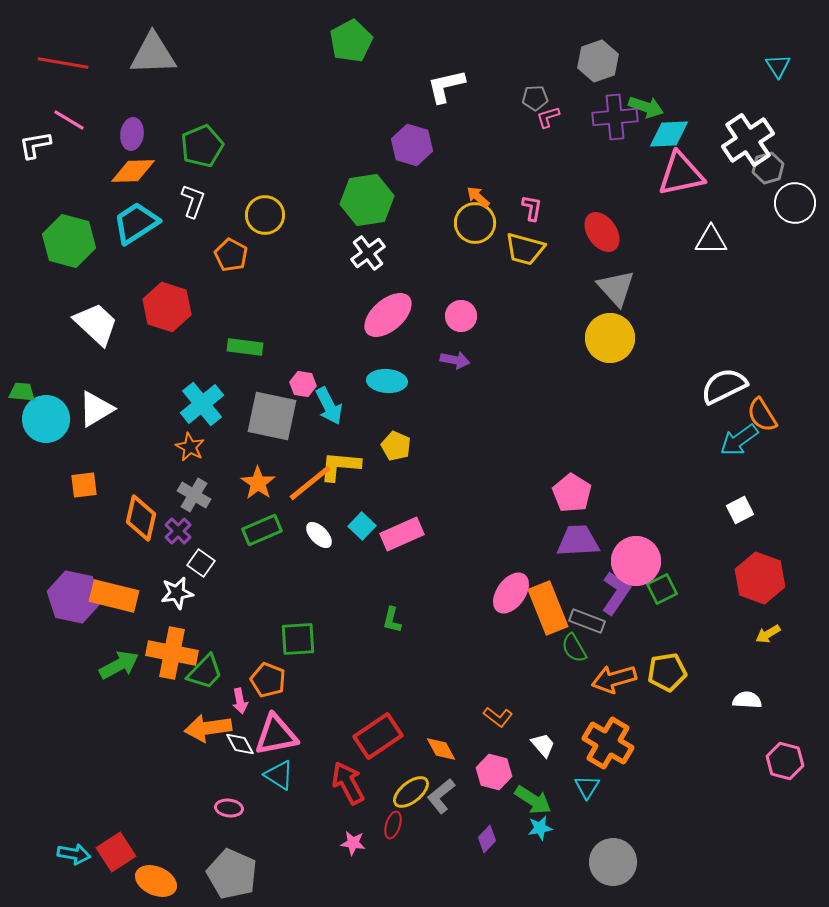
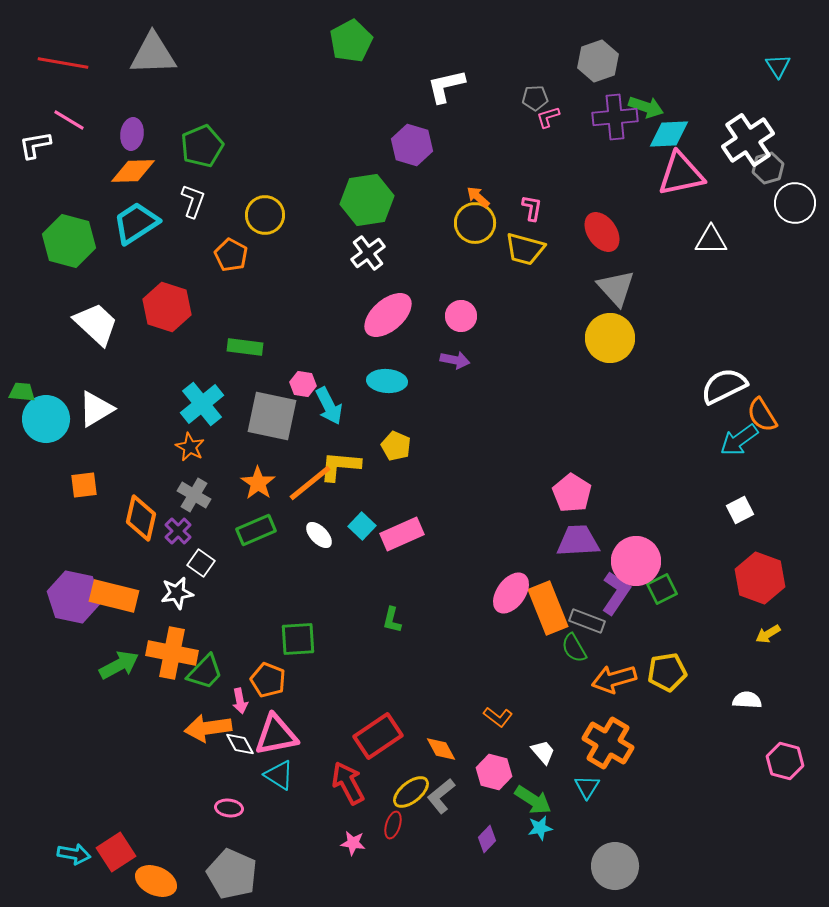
green rectangle at (262, 530): moved 6 px left
white trapezoid at (543, 745): moved 7 px down
gray circle at (613, 862): moved 2 px right, 4 px down
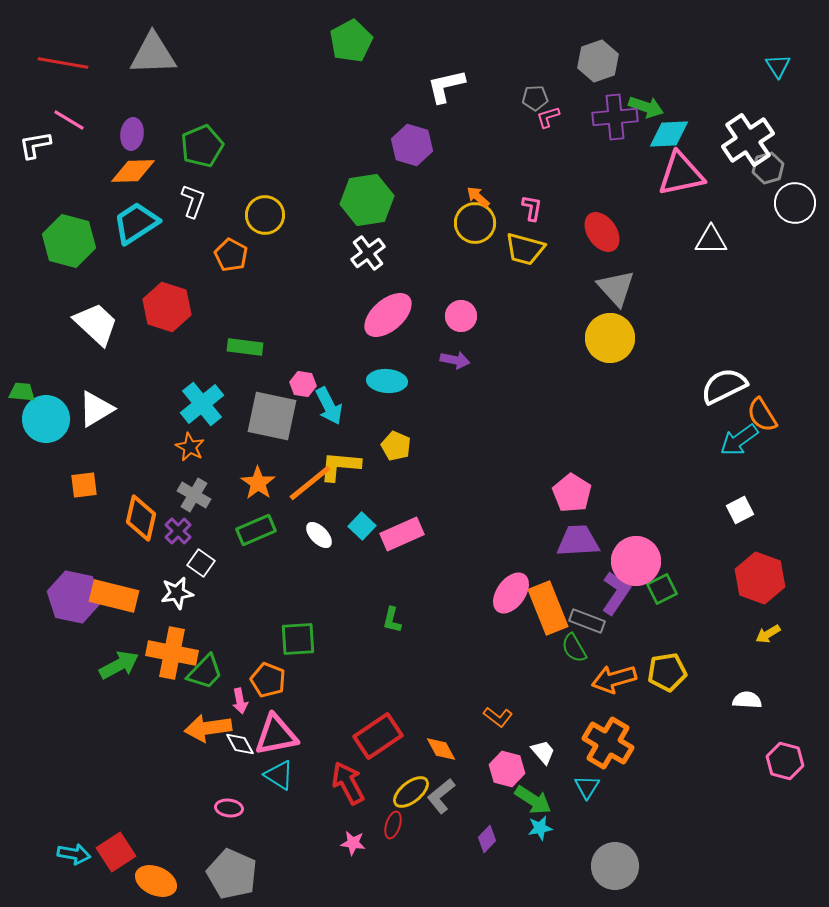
pink hexagon at (494, 772): moved 13 px right, 3 px up
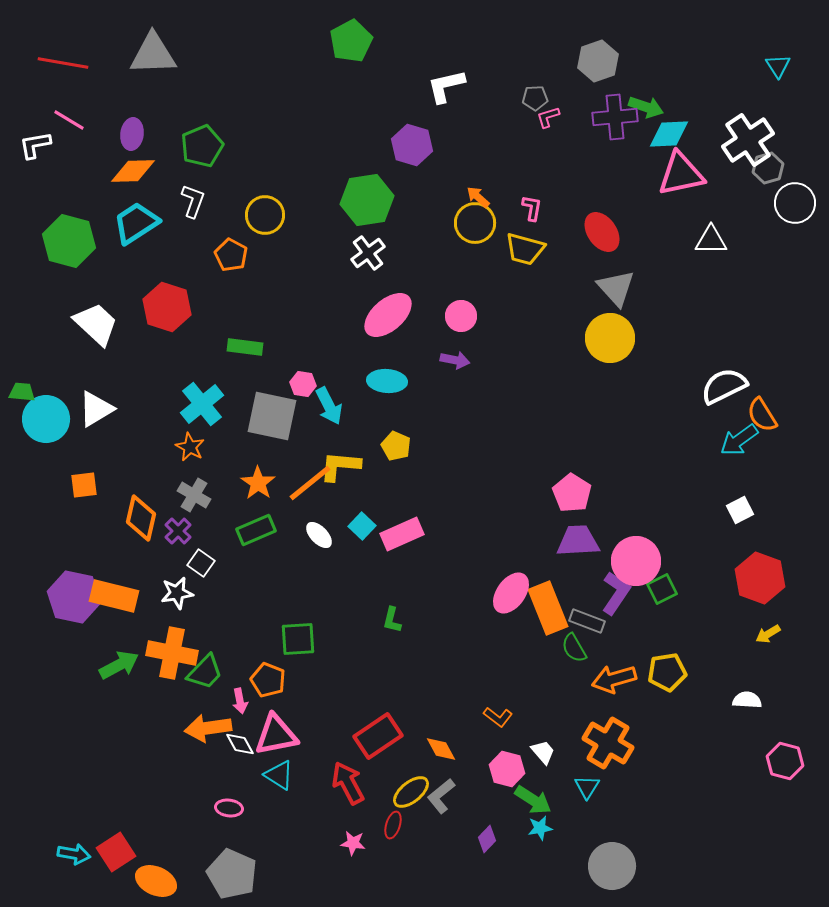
gray circle at (615, 866): moved 3 px left
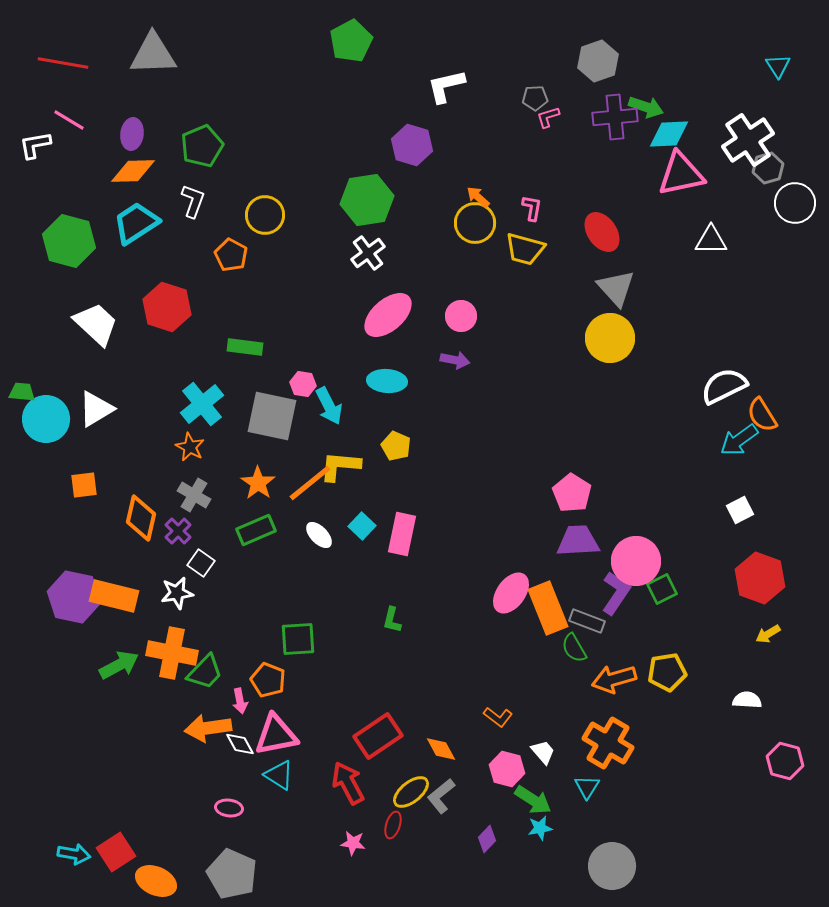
pink rectangle at (402, 534): rotated 54 degrees counterclockwise
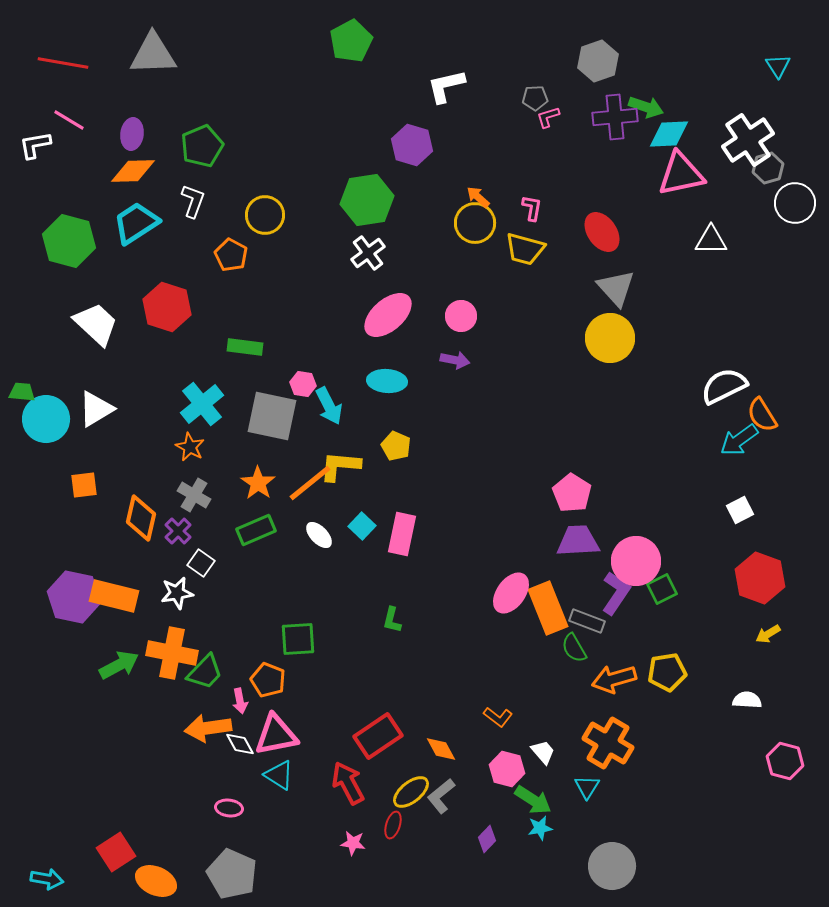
cyan arrow at (74, 854): moved 27 px left, 25 px down
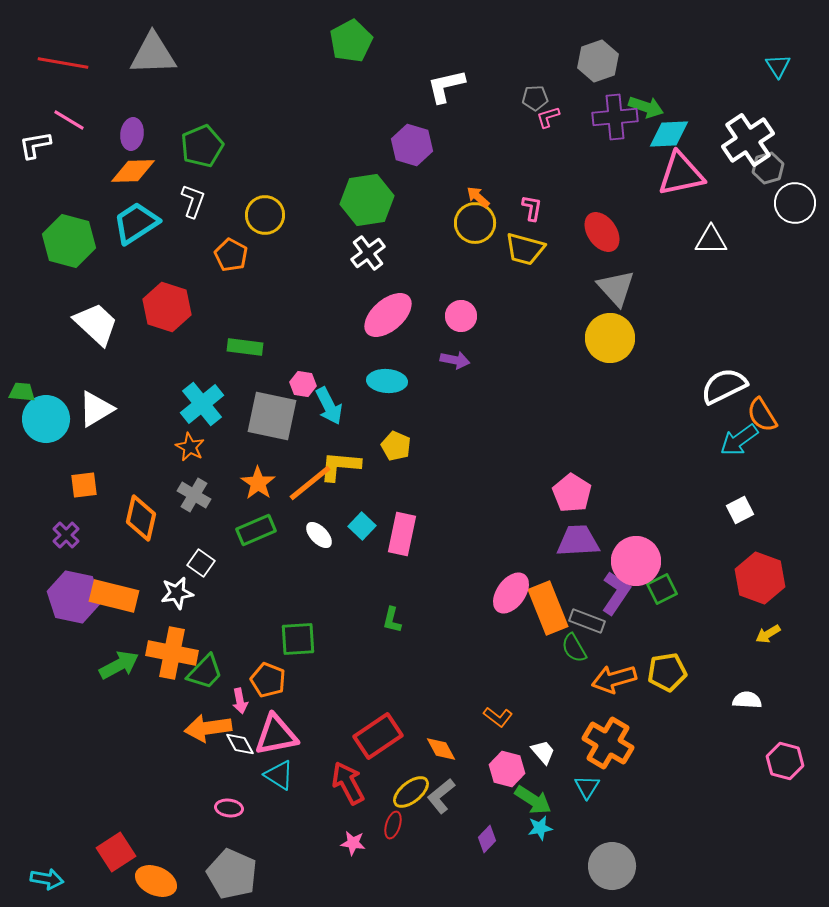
purple cross at (178, 531): moved 112 px left, 4 px down
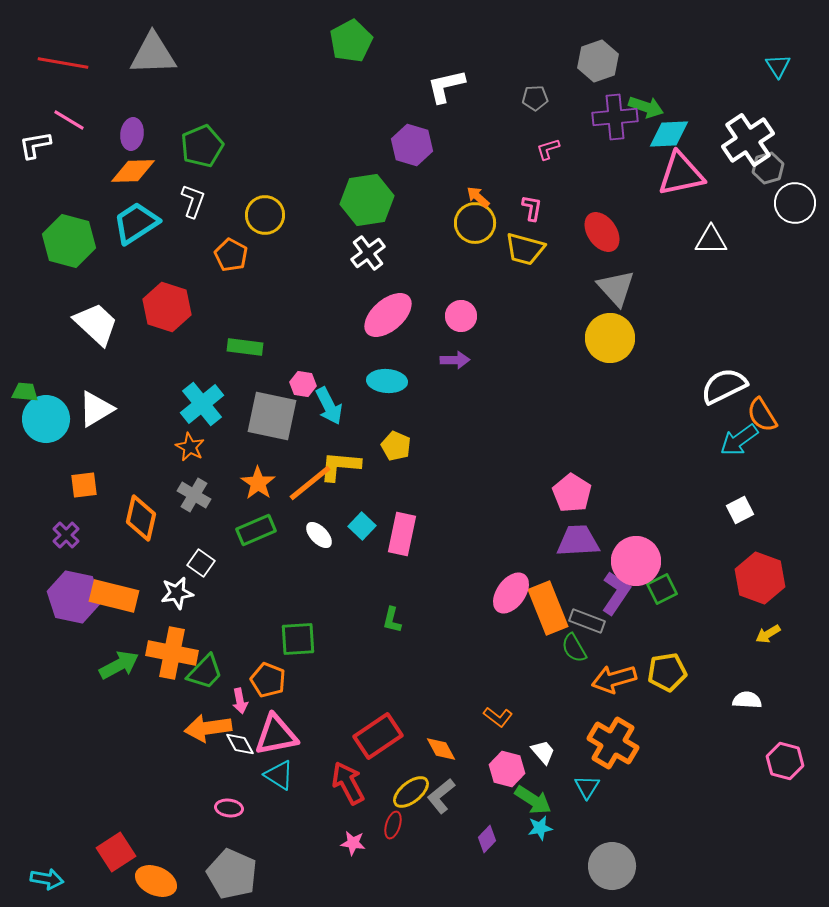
pink L-shape at (548, 117): moved 32 px down
purple arrow at (455, 360): rotated 12 degrees counterclockwise
green trapezoid at (22, 392): moved 3 px right
orange cross at (608, 743): moved 5 px right
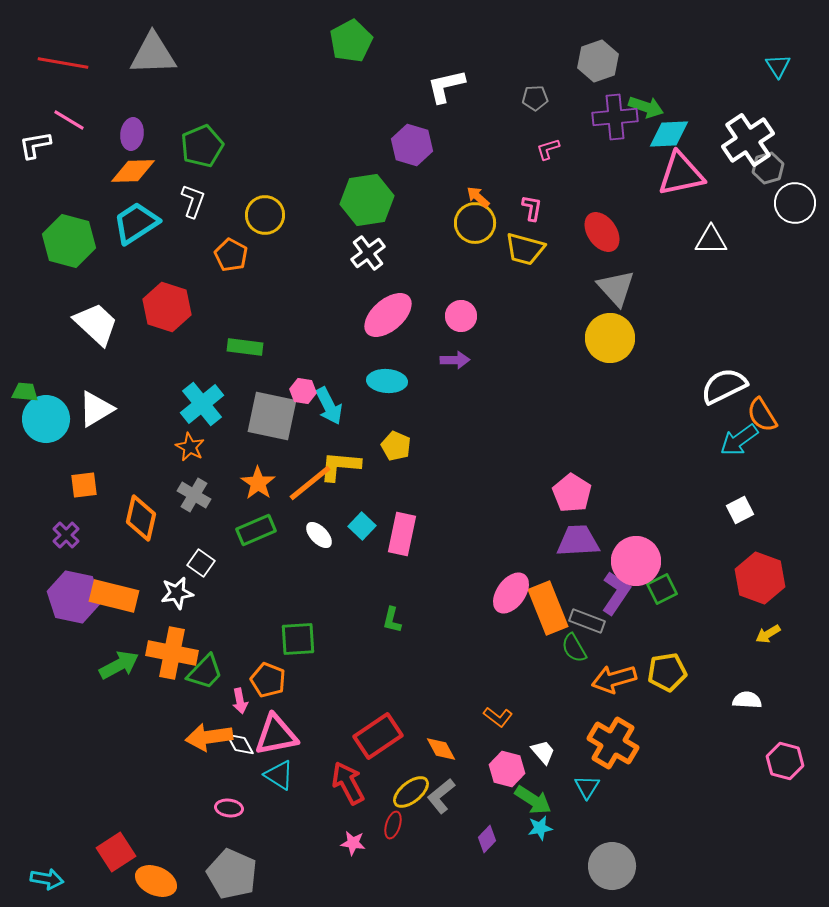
pink hexagon at (303, 384): moved 7 px down
orange arrow at (208, 728): moved 1 px right, 9 px down
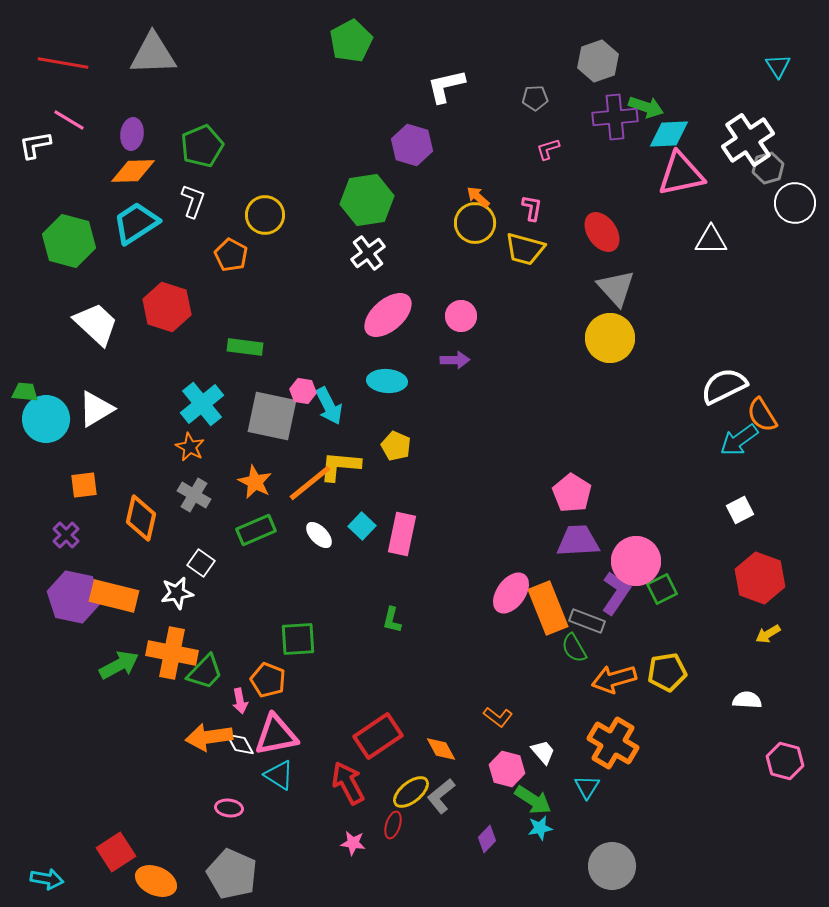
orange star at (258, 483): moved 3 px left, 1 px up; rotated 8 degrees counterclockwise
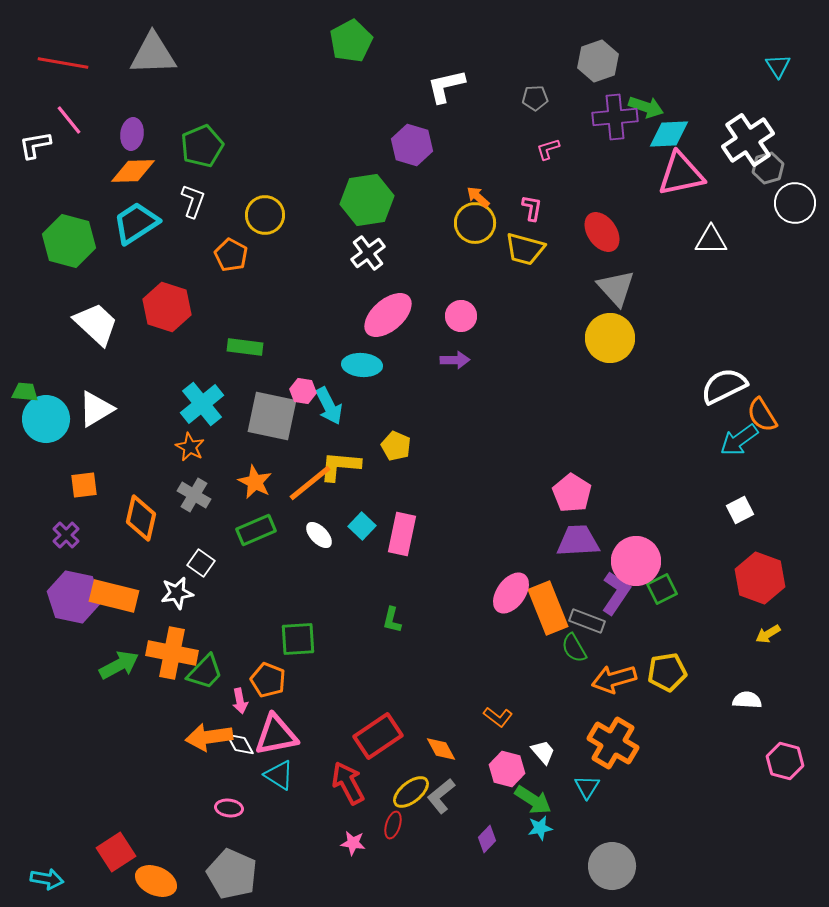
pink line at (69, 120): rotated 20 degrees clockwise
cyan ellipse at (387, 381): moved 25 px left, 16 px up
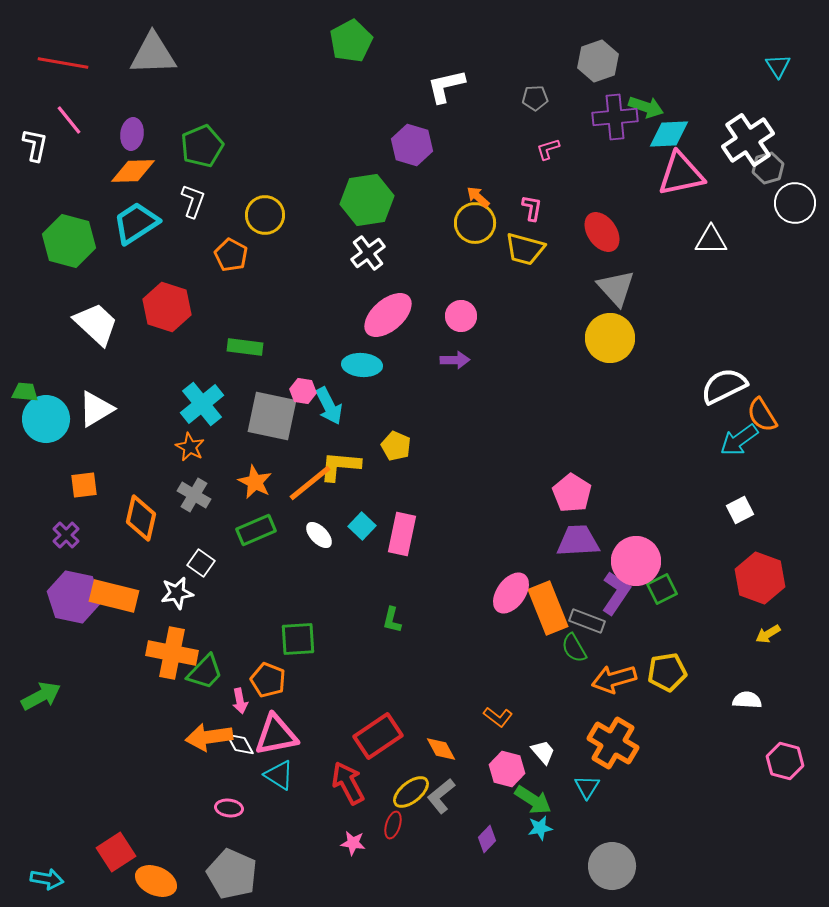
white L-shape at (35, 145): rotated 112 degrees clockwise
green arrow at (119, 665): moved 78 px left, 31 px down
